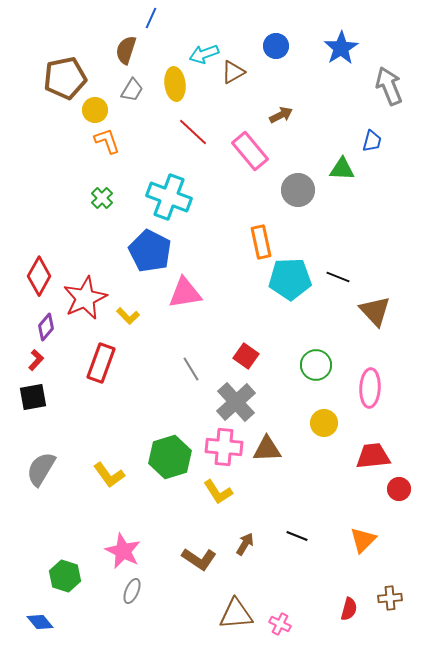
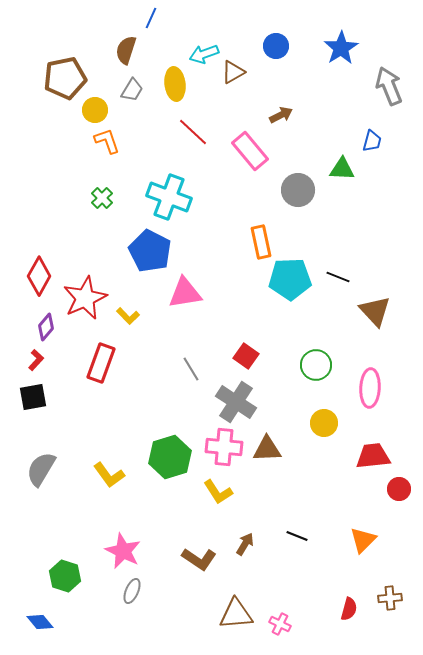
gray cross at (236, 402): rotated 15 degrees counterclockwise
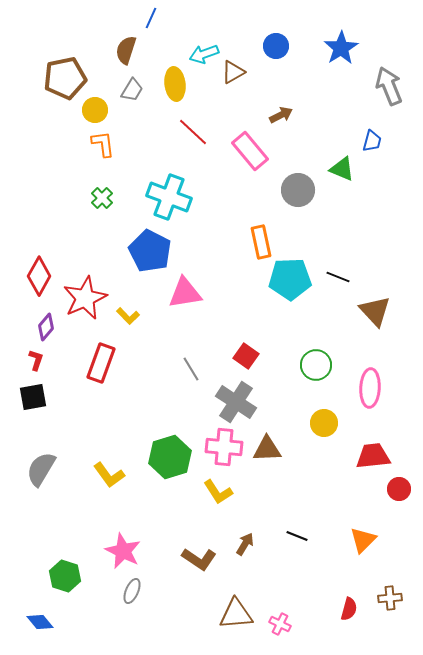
orange L-shape at (107, 141): moved 4 px left, 3 px down; rotated 12 degrees clockwise
green triangle at (342, 169): rotated 20 degrees clockwise
red L-shape at (36, 360): rotated 25 degrees counterclockwise
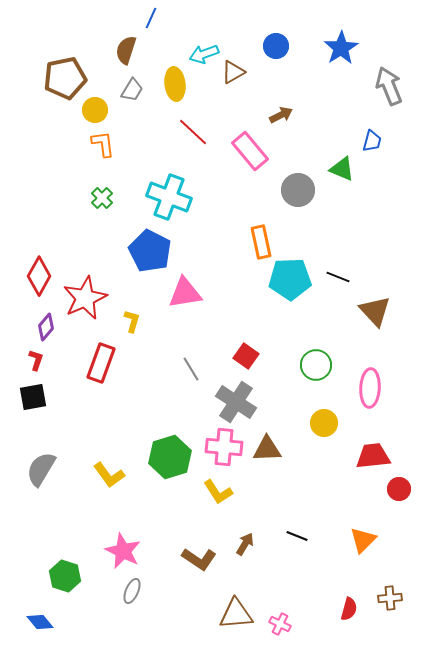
yellow L-shape at (128, 316): moved 4 px right, 5 px down; rotated 120 degrees counterclockwise
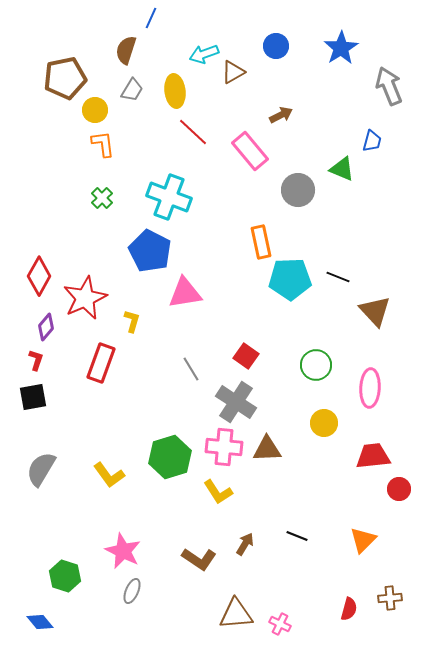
yellow ellipse at (175, 84): moved 7 px down
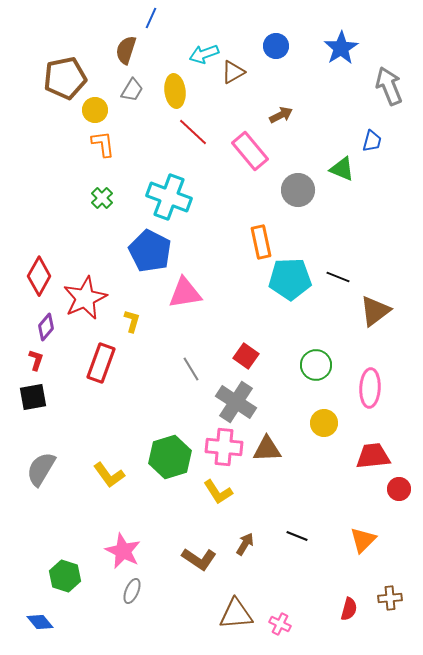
brown triangle at (375, 311): rotated 36 degrees clockwise
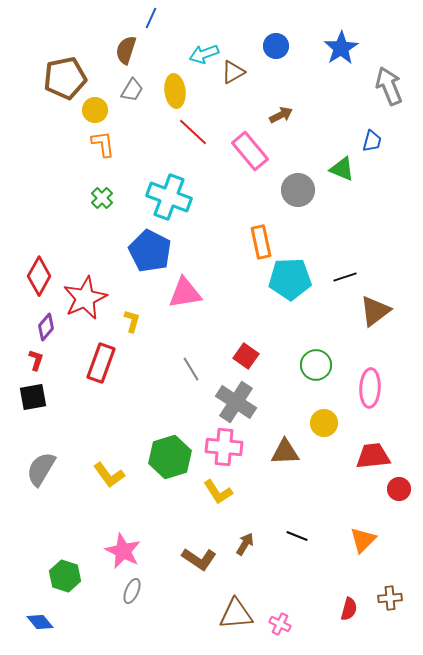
black line at (338, 277): moved 7 px right; rotated 40 degrees counterclockwise
brown triangle at (267, 449): moved 18 px right, 3 px down
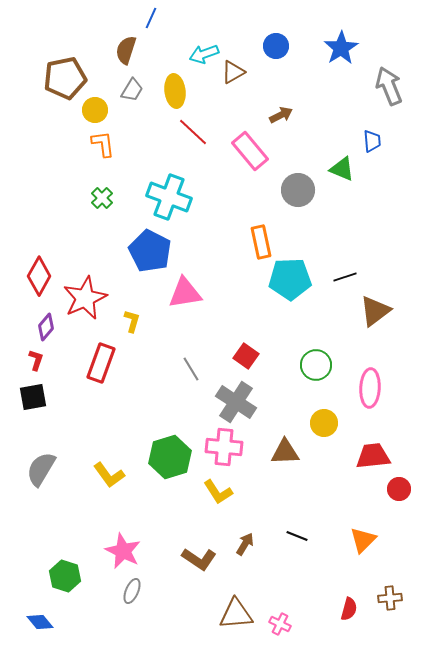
blue trapezoid at (372, 141): rotated 20 degrees counterclockwise
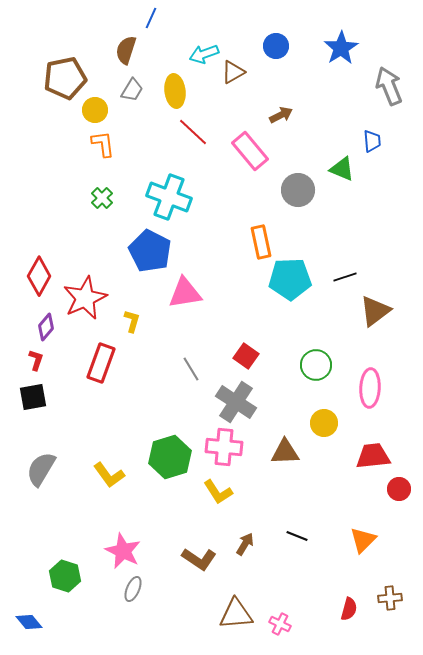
gray ellipse at (132, 591): moved 1 px right, 2 px up
blue diamond at (40, 622): moved 11 px left
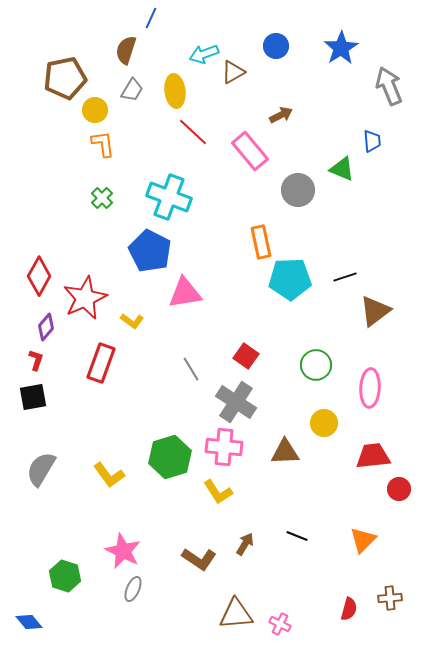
yellow L-shape at (132, 321): rotated 110 degrees clockwise
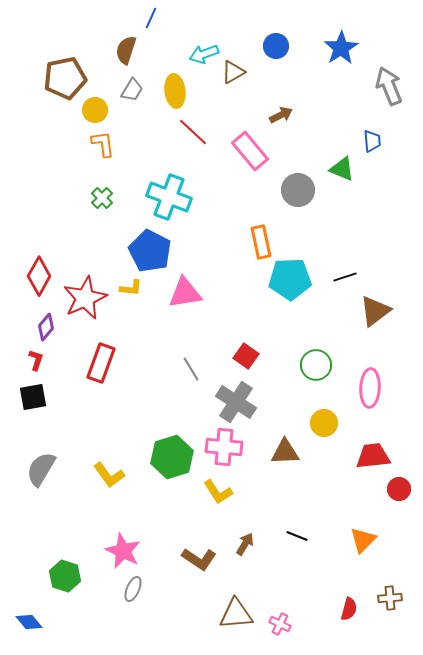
yellow L-shape at (132, 321): moved 1 px left, 33 px up; rotated 30 degrees counterclockwise
green hexagon at (170, 457): moved 2 px right
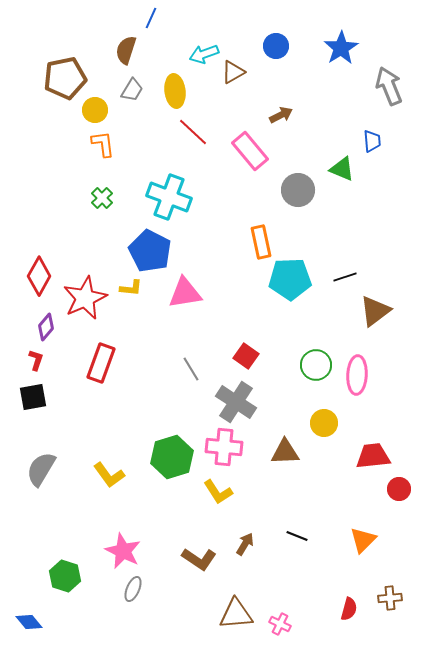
pink ellipse at (370, 388): moved 13 px left, 13 px up
